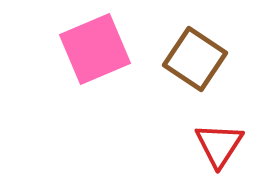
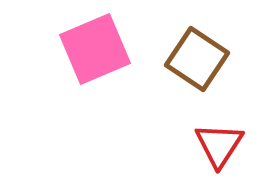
brown square: moved 2 px right
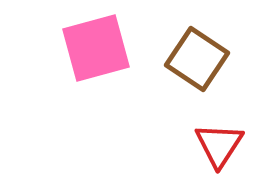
pink square: moved 1 px right, 1 px up; rotated 8 degrees clockwise
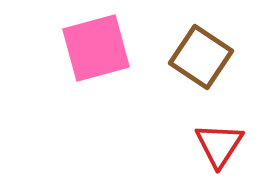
brown square: moved 4 px right, 2 px up
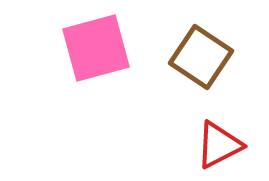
red triangle: rotated 30 degrees clockwise
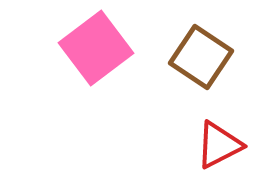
pink square: rotated 22 degrees counterclockwise
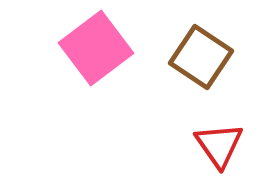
red triangle: rotated 38 degrees counterclockwise
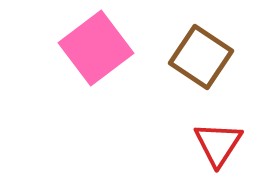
red triangle: moved 1 px left, 1 px up; rotated 8 degrees clockwise
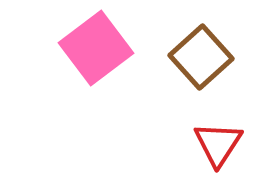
brown square: rotated 14 degrees clockwise
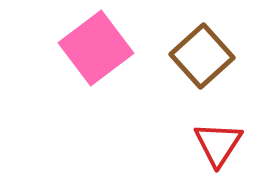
brown square: moved 1 px right, 1 px up
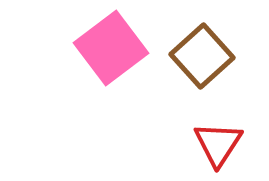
pink square: moved 15 px right
